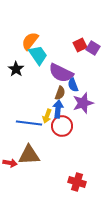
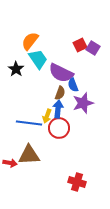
cyan trapezoid: moved 4 px down
red circle: moved 3 px left, 2 px down
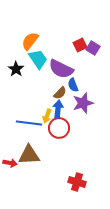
purple semicircle: moved 4 px up
brown semicircle: rotated 24 degrees clockwise
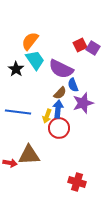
cyan trapezoid: moved 3 px left, 1 px down
blue line: moved 11 px left, 11 px up
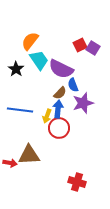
cyan trapezoid: moved 4 px right
blue line: moved 2 px right, 2 px up
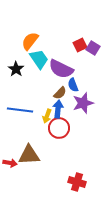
cyan trapezoid: moved 1 px up
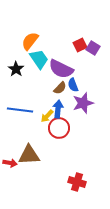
brown semicircle: moved 5 px up
yellow arrow: rotated 24 degrees clockwise
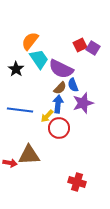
blue arrow: moved 5 px up
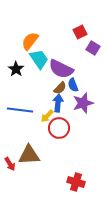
red square: moved 13 px up
blue arrow: moved 1 px up
red arrow: moved 1 px down; rotated 48 degrees clockwise
red cross: moved 1 px left
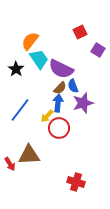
purple square: moved 5 px right, 2 px down
blue semicircle: moved 1 px down
blue line: rotated 60 degrees counterclockwise
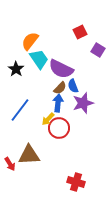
yellow arrow: moved 1 px right, 3 px down
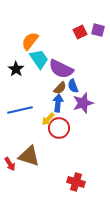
purple square: moved 20 px up; rotated 16 degrees counterclockwise
blue line: rotated 40 degrees clockwise
brown triangle: moved 1 px down; rotated 20 degrees clockwise
